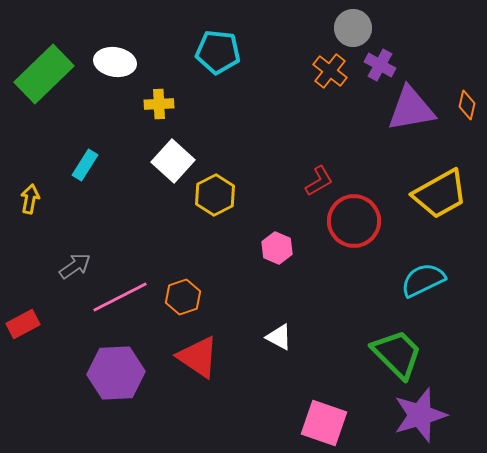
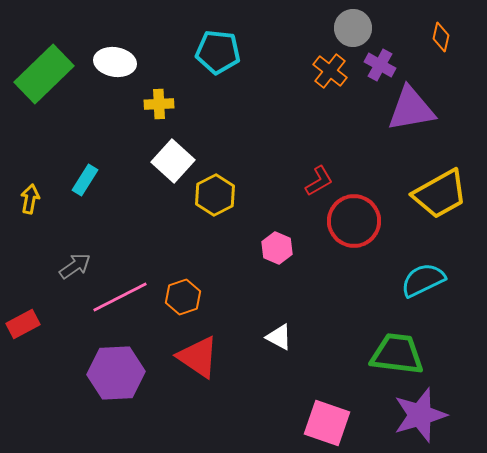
orange diamond: moved 26 px left, 68 px up
cyan rectangle: moved 15 px down
green trapezoid: rotated 38 degrees counterclockwise
pink square: moved 3 px right
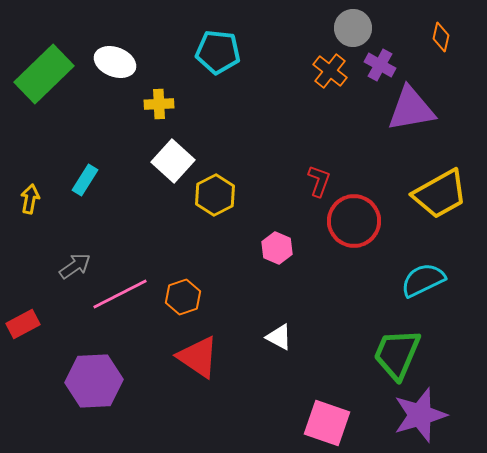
white ellipse: rotated 12 degrees clockwise
red L-shape: rotated 40 degrees counterclockwise
pink line: moved 3 px up
green trapezoid: rotated 74 degrees counterclockwise
purple hexagon: moved 22 px left, 8 px down
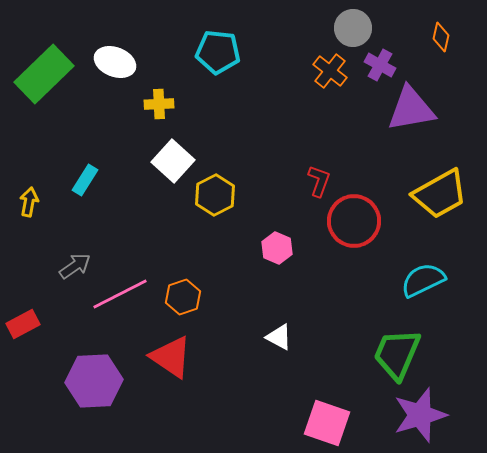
yellow arrow: moved 1 px left, 3 px down
red triangle: moved 27 px left
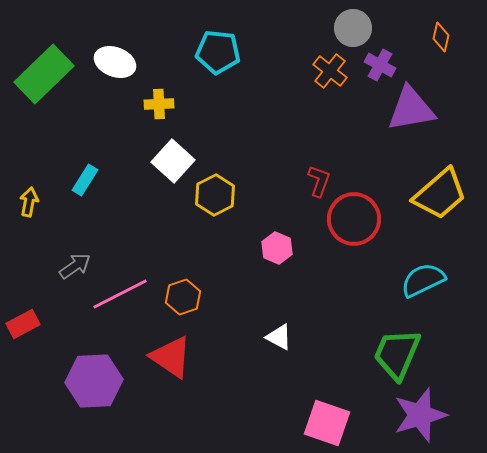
yellow trapezoid: rotated 12 degrees counterclockwise
red circle: moved 2 px up
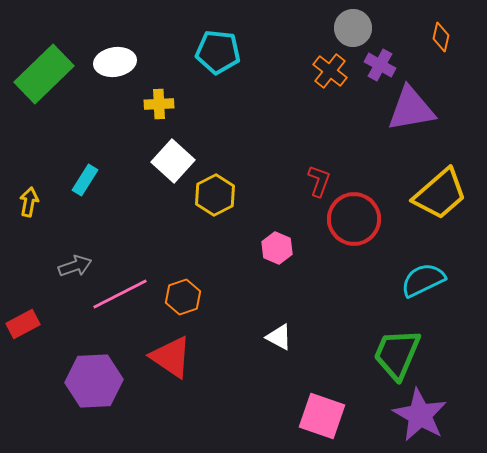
white ellipse: rotated 30 degrees counterclockwise
gray arrow: rotated 16 degrees clockwise
purple star: rotated 26 degrees counterclockwise
pink square: moved 5 px left, 7 px up
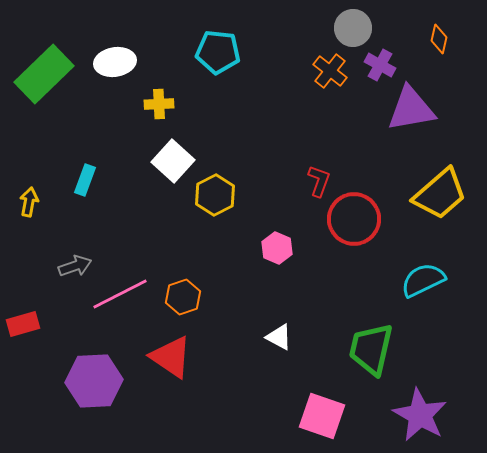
orange diamond: moved 2 px left, 2 px down
cyan rectangle: rotated 12 degrees counterclockwise
red rectangle: rotated 12 degrees clockwise
green trapezoid: moved 26 px left, 5 px up; rotated 10 degrees counterclockwise
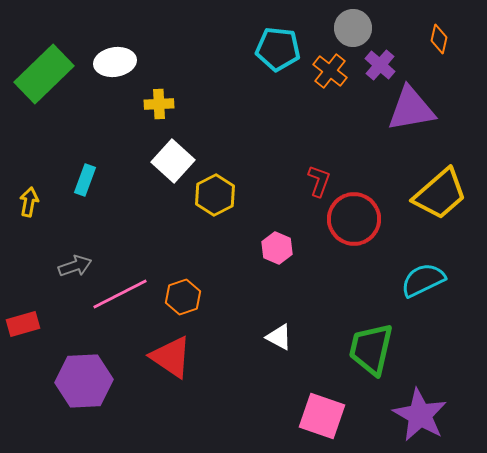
cyan pentagon: moved 60 px right, 3 px up
purple cross: rotated 12 degrees clockwise
purple hexagon: moved 10 px left
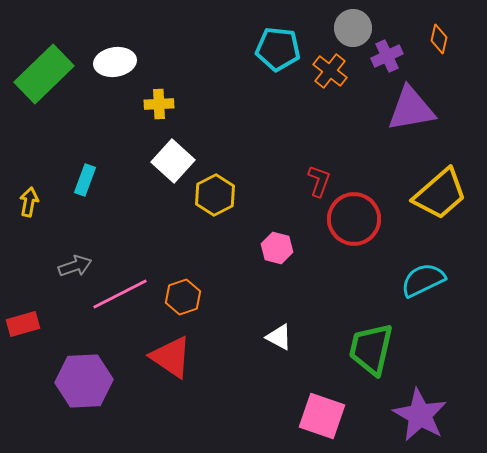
purple cross: moved 7 px right, 9 px up; rotated 24 degrees clockwise
pink hexagon: rotated 8 degrees counterclockwise
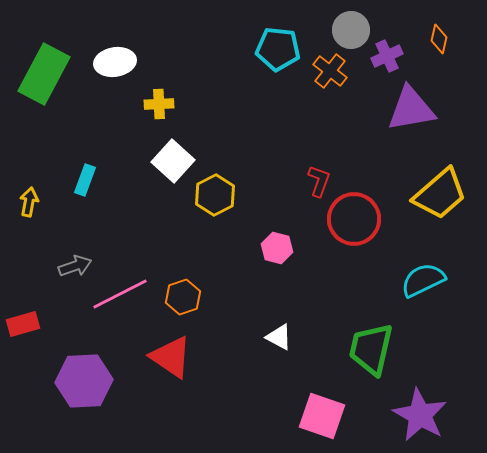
gray circle: moved 2 px left, 2 px down
green rectangle: rotated 18 degrees counterclockwise
